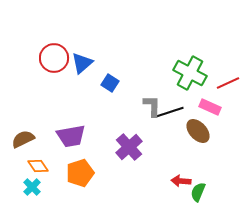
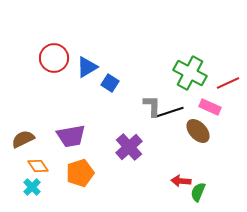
blue triangle: moved 5 px right, 4 px down; rotated 10 degrees clockwise
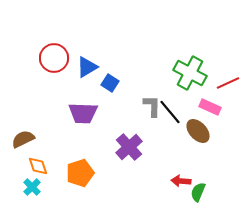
black line: rotated 68 degrees clockwise
purple trapezoid: moved 12 px right, 23 px up; rotated 12 degrees clockwise
orange diamond: rotated 15 degrees clockwise
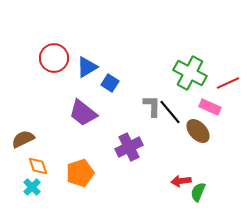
purple trapezoid: rotated 36 degrees clockwise
purple cross: rotated 16 degrees clockwise
red arrow: rotated 12 degrees counterclockwise
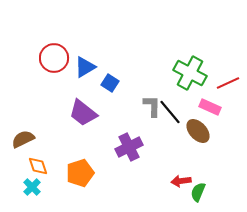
blue triangle: moved 2 px left
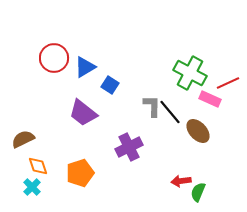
blue square: moved 2 px down
pink rectangle: moved 8 px up
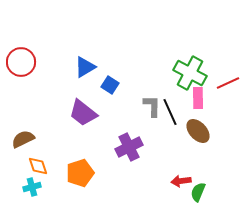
red circle: moved 33 px left, 4 px down
pink rectangle: moved 12 px left, 1 px up; rotated 65 degrees clockwise
black line: rotated 16 degrees clockwise
cyan cross: rotated 30 degrees clockwise
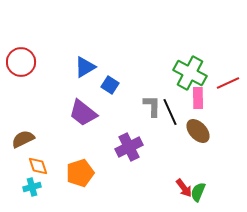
red arrow: moved 3 px right, 7 px down; rotated 120 degrees counterclockwise
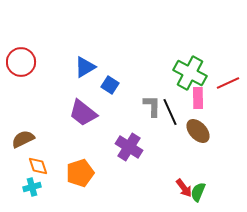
purple cross: rotated 32 degrees counterclockwise
